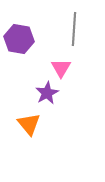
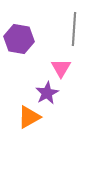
orange triangle: moved 7 px up; rotated 40 degrees clockwise
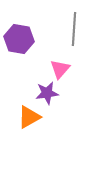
pink triangle: moved 1 px left, 1 px down; rotated 10 degrees clockwise
purple star: rotated 20 degrees clockwise
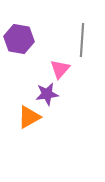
gray line: moved 8 px right, 11 px down
purple star: moved 1 px down
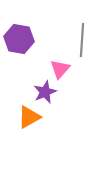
purple star: moved 2 px left, 2 px up; rotated 15 degrees counterclockwise
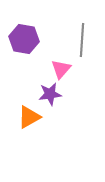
purple hexagon: moved 5 px right
pink triangle: moved 1 px right
purple star: moved 5 px right, 2 px down; rotated 15 degrees clockwise
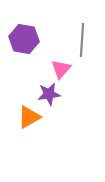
purple star: moved 1 px left
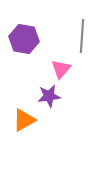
gray line: moved 4 px up
purple star: moved 2 px down
orange triangle: moved 5 px left, 3 px down
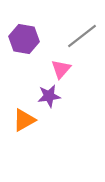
gray line: rotated 48 degrees clockwise
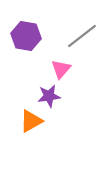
purple hexagon: moved 2 px right, 3 px up
orange triangle: moved 7 px right, 1 px down
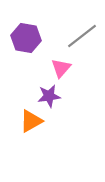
purple hexagon: moved 2 px down
pink triangle: moved 1 px up
